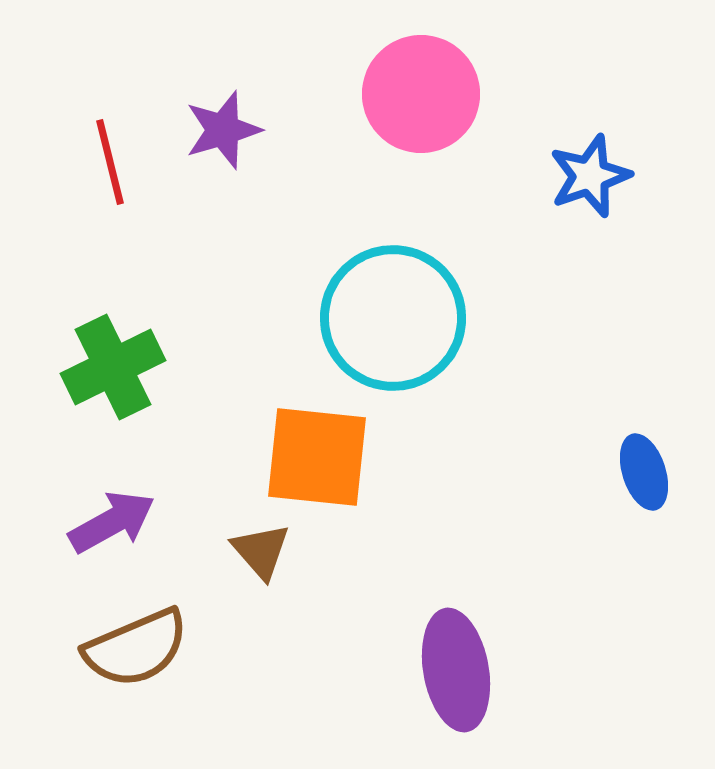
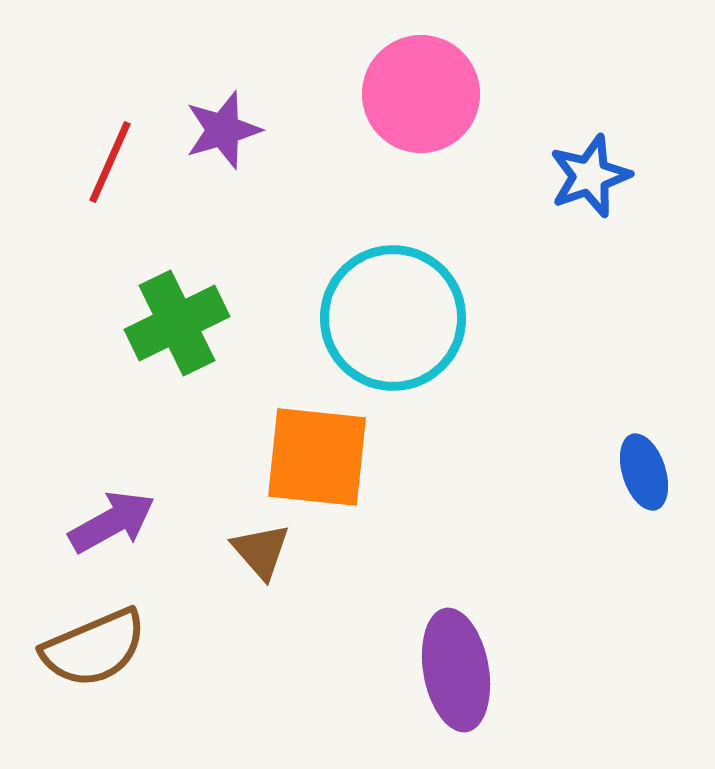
red line: rotated 38 degrees clockwise
green cross: moved 64 px right, 44 px up
brown semicircle: moved 42 px left
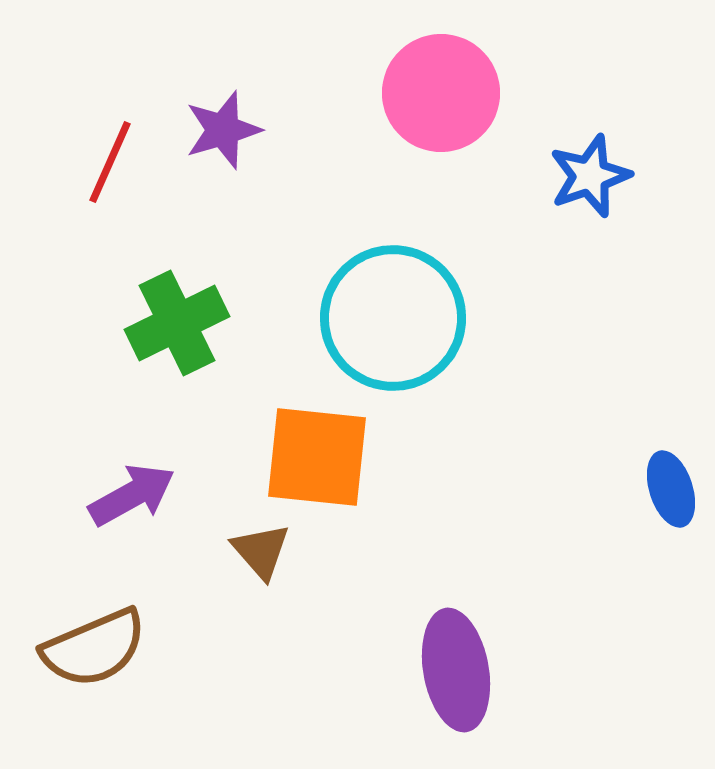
pink circle: moved 20 px right, 1 px up
blue ellipse: moved 27 px right, 17 px down
purple arrow: moved 20 px right, 27 px up
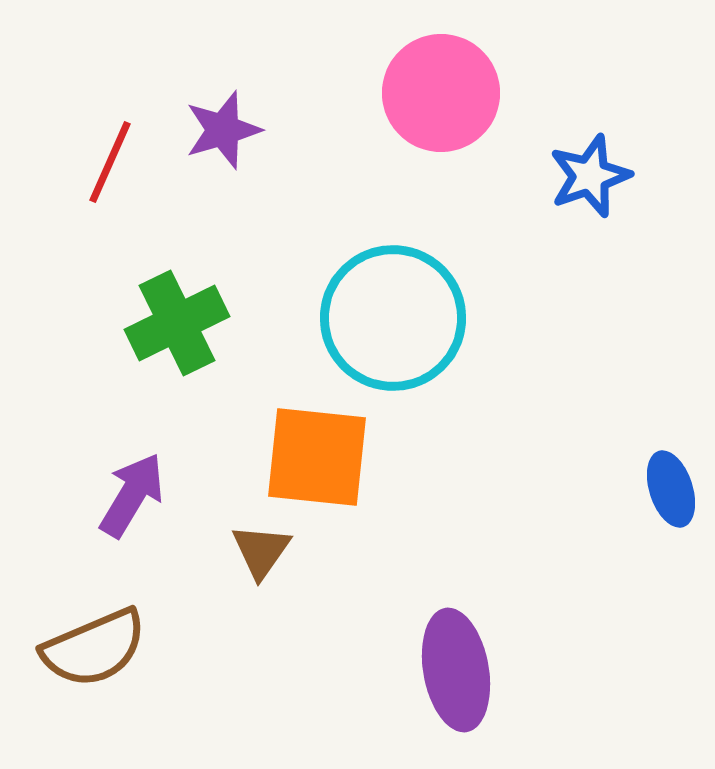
purple arrow: rotated 30 degrees counterclockwise
brown triangle: rotated 16 degrees clockwise
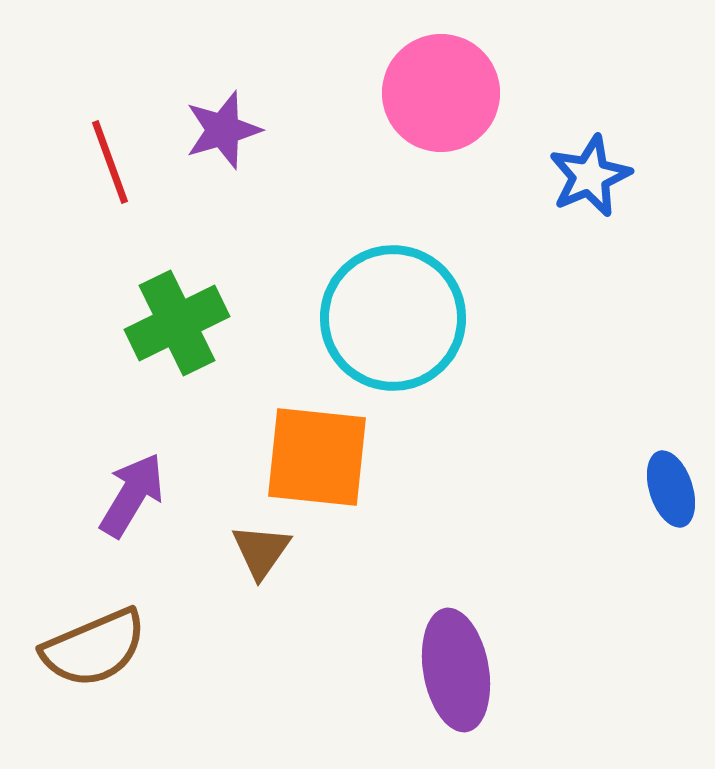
red line: rotated 44 degrees counterclockwise
blue star: rotated 4 degrees counterclockwise
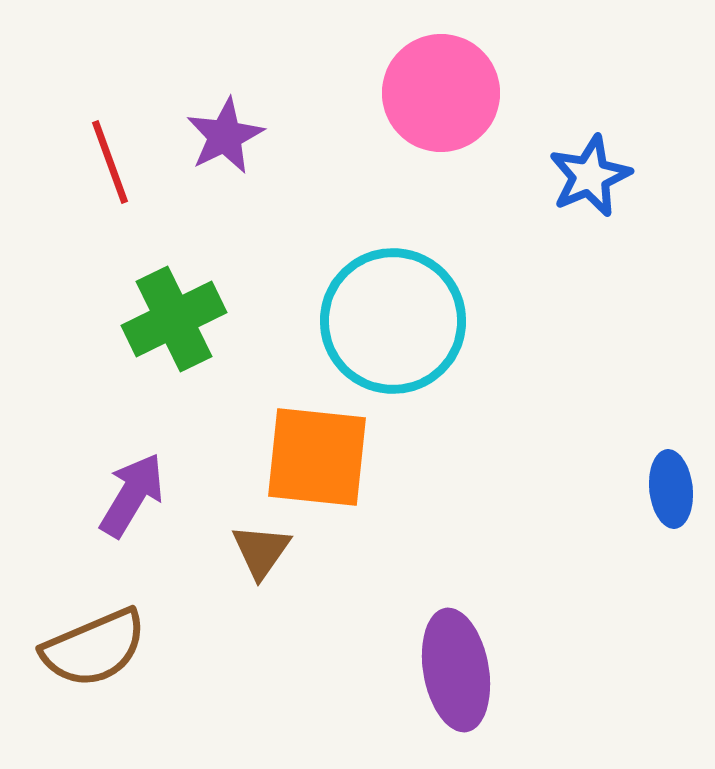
purple star: moved 2 px right, 6 px down; rotated 10 degrees counterclockwise
cyan circle: moved 3 px down
green cross: moved 3 px left, 4 px up
blue ellipse: rotated 12 degrees clockwise
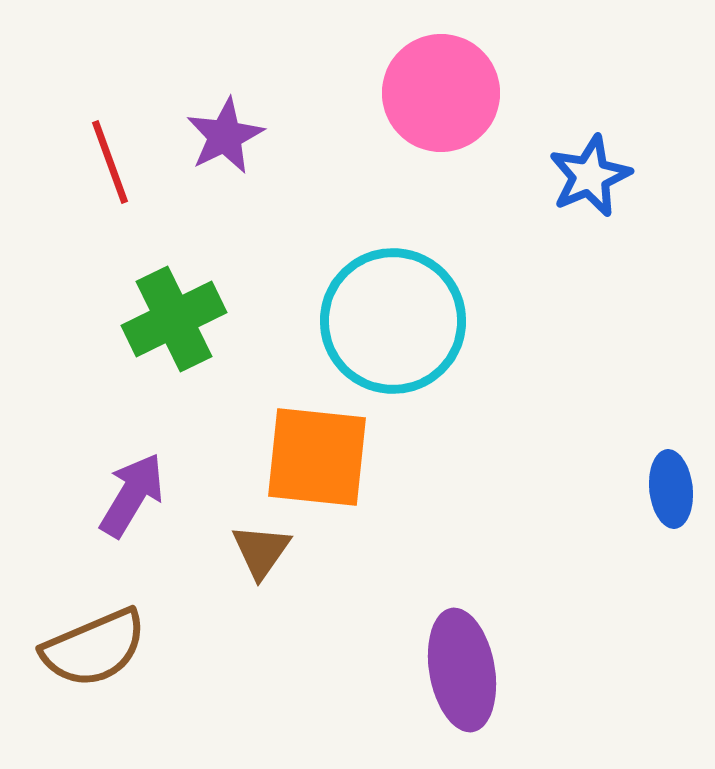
purple ellipse: moved 6 px right
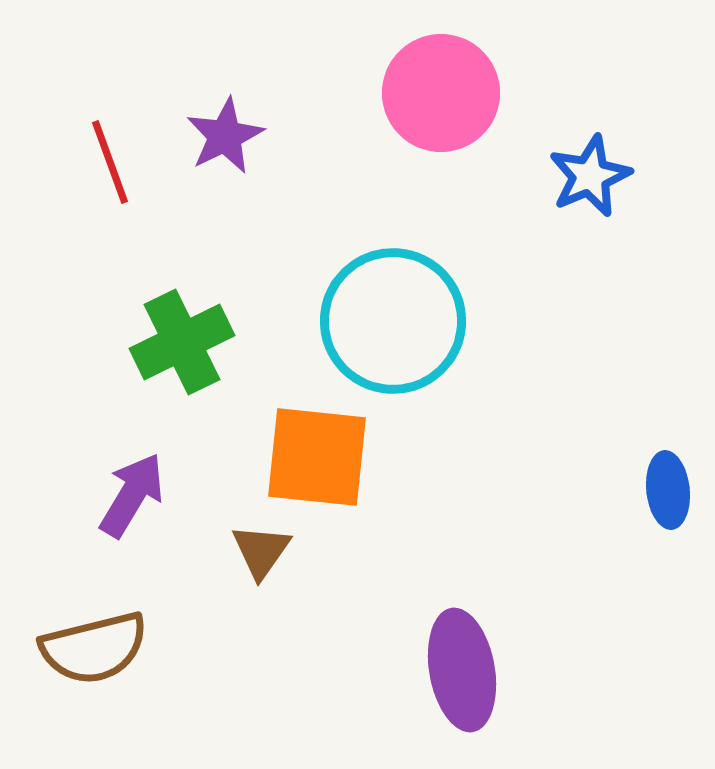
green cross: moved 8 px right, 23 px down
blue ellipse: moved 3 px left, 1 px down
brown semicircle: rotated 9 degrees clockwise
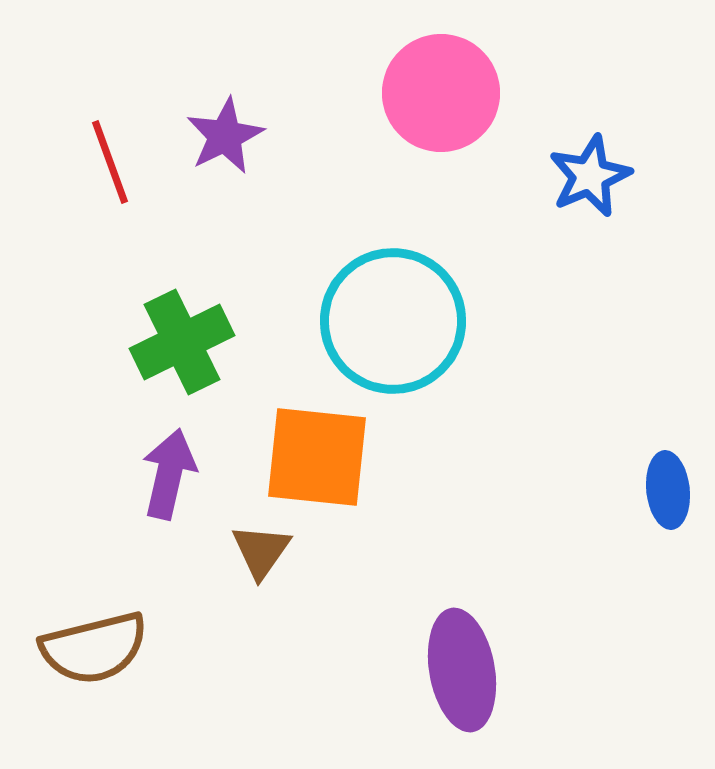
purple arrow: moved 37 px right, 21 px up; rotated 18 degrees counterclockwise
